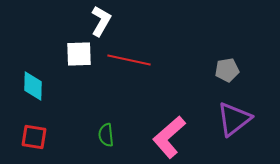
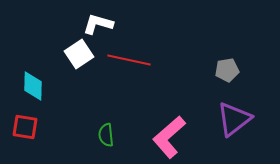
white L-shape: moved 3 px left, 3 px down; rotated 104 degrees counterclockwise
white square: rotated 32 degrees counterclockwise
red square: moved 9 px left, 10 px up
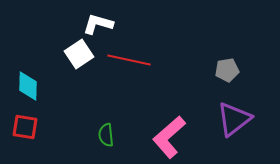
cyan diamond: moved 5 px left
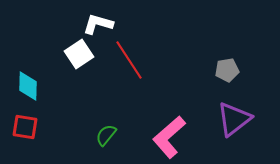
red line: rotated 45 degrees clockwise
green semicircle: rotated 45 degrees clockwise
